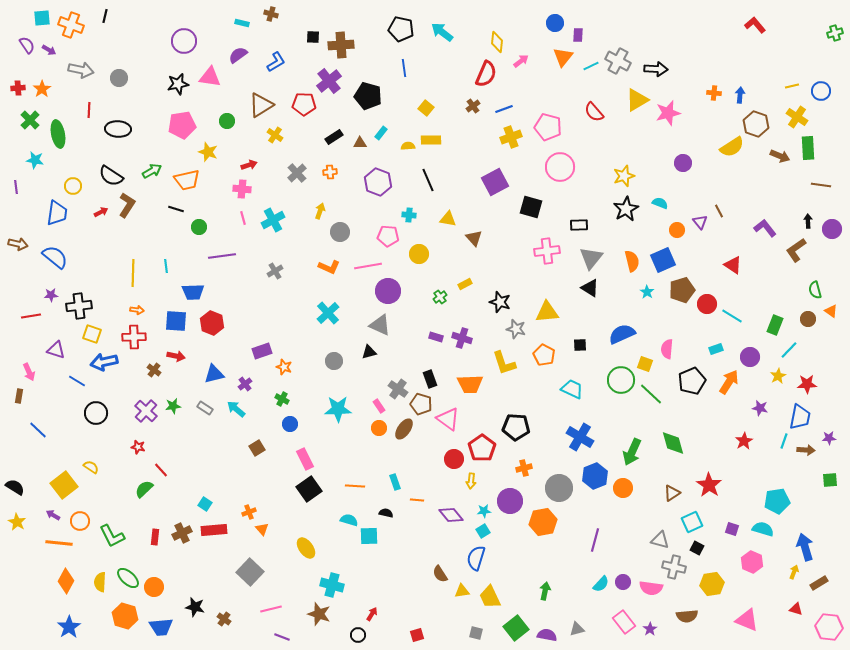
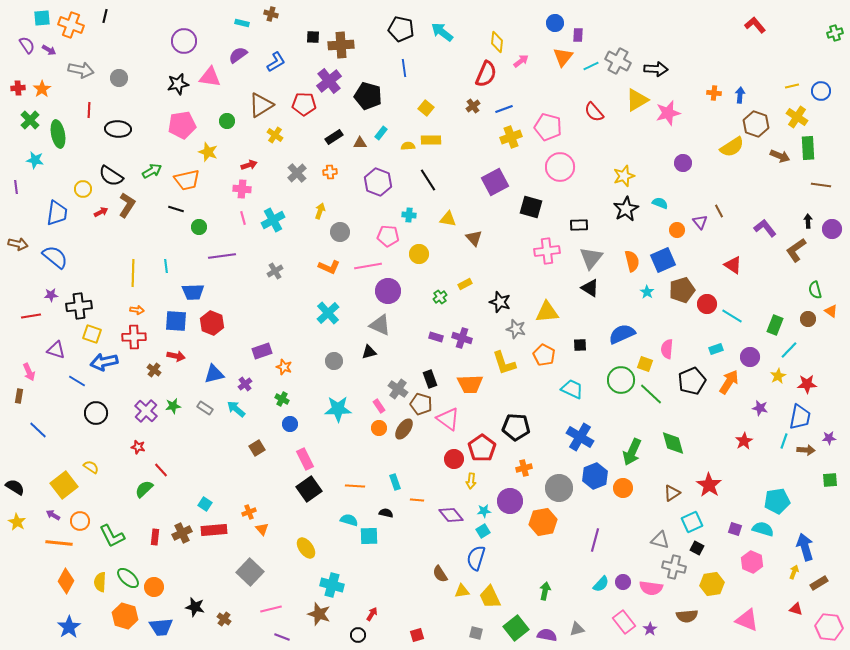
black line at (428, 180): rotated 10 degrees counterclockwise
yellow circle at (73, 186): moved 10 px right, 3 px down
purple square at (732, 529): moved 3 px right
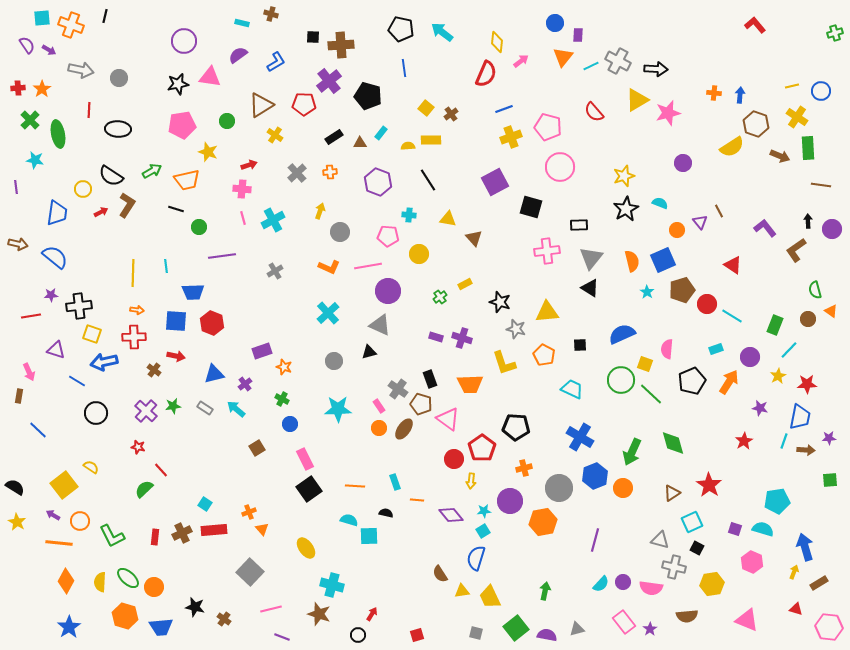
brown cross at (473, 106): moved 22 px left, 8 px down
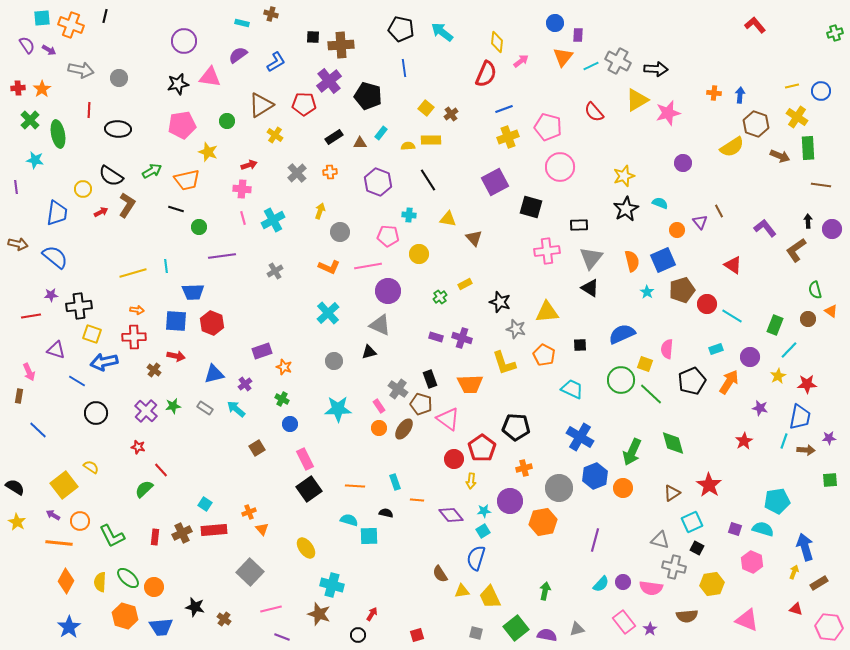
yellow cross at (511, 137): moved 3 px left
yellow line at (133, 273): rotated 72 degrees clockwise
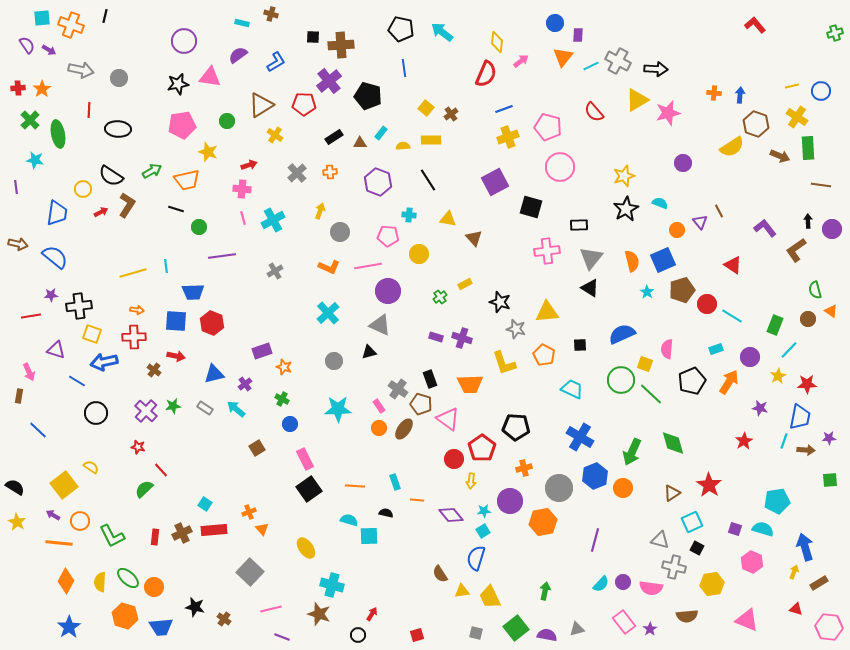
yellow semicircle at (408, 146): moved 5 px left
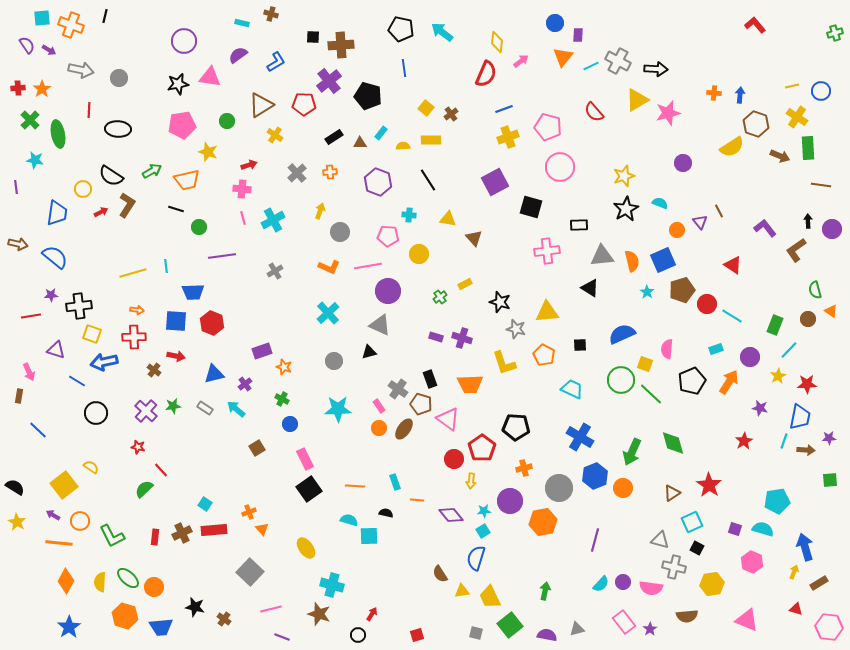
gray triangle at (591, 258): moved 11 px right, 2 px up; rotated 45 degrees clockwise
green square at (516, 628): moved 6 px left, 3 px up
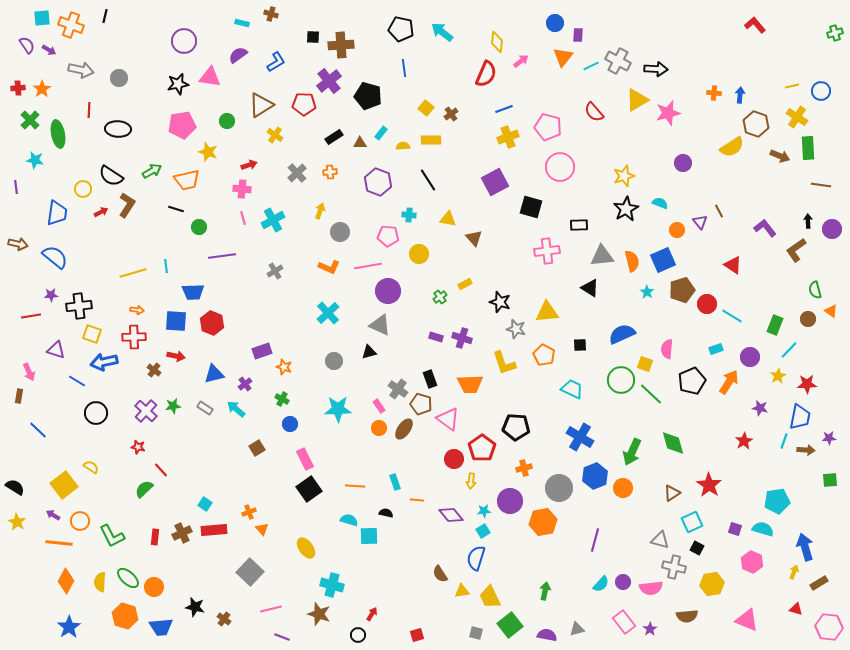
pink semicircle at (651, 588): rotated 15 degrees counterclockwise
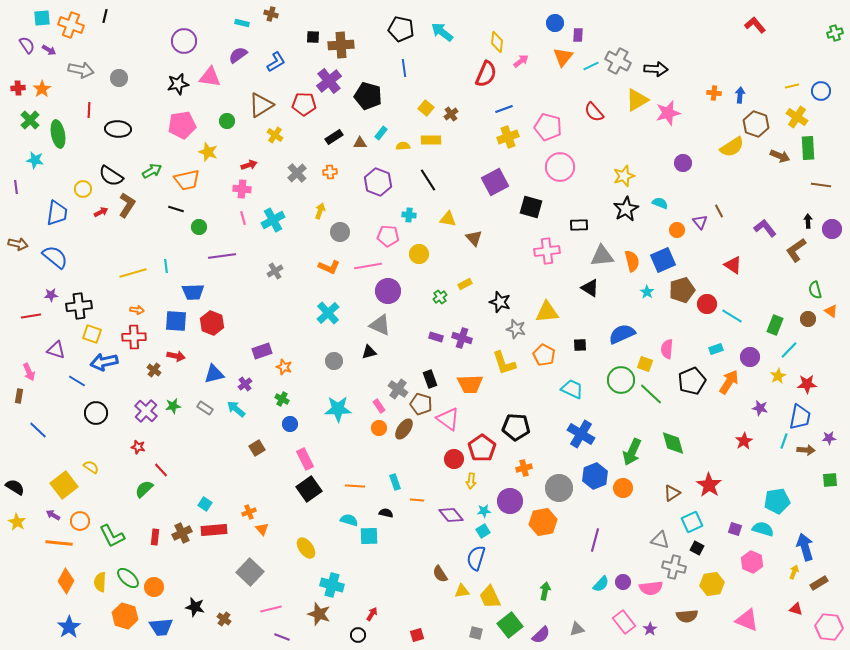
blue cross at (580, 437): moved 1 px right, 3 px up
purple semicircle at (547, 635): moved 6 px left; rotated 126 degrees clockwise
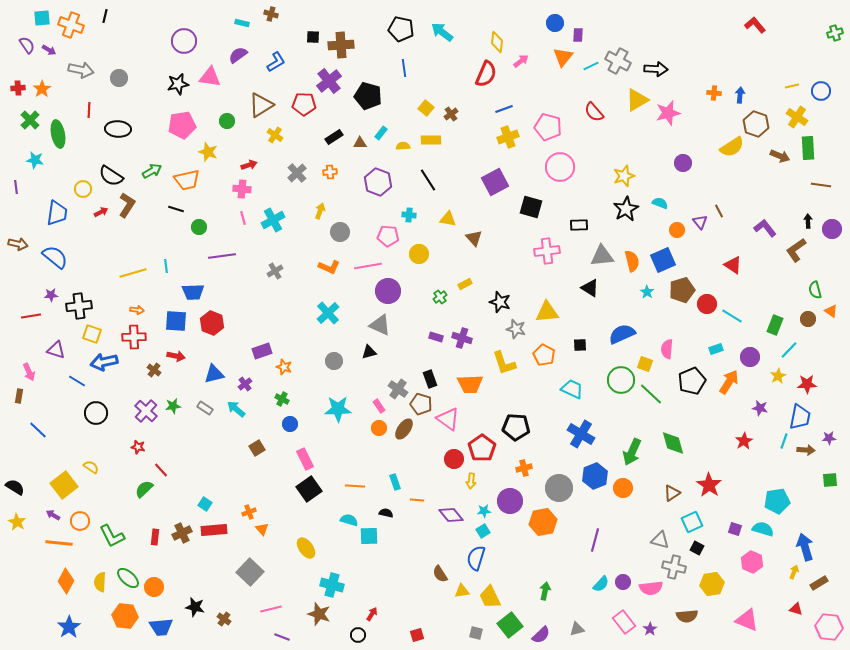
orange hexagon at (125, 616): rotated 10 degrees counterclockwise
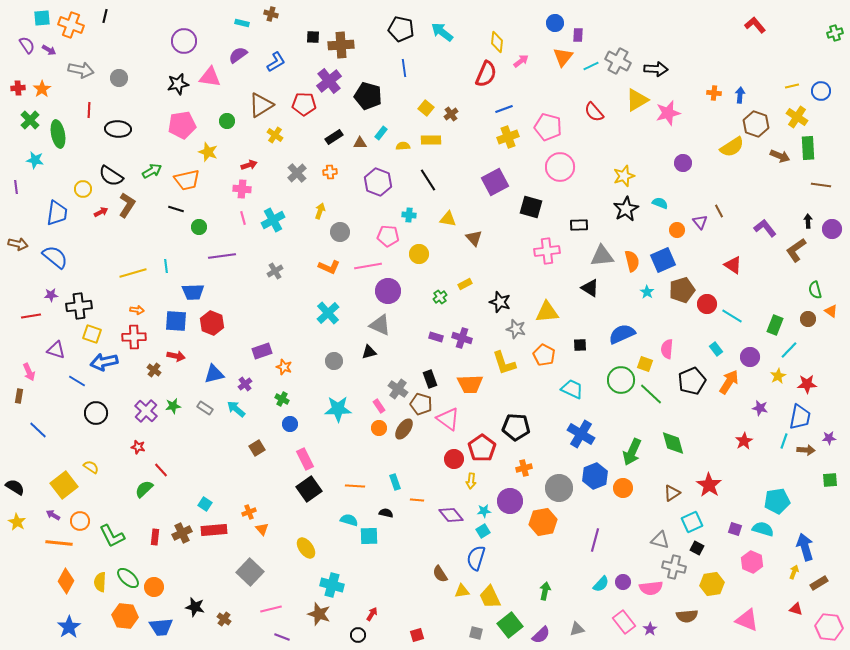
cyan rectangle at (716, 349): rotated 72 degrees clockwise
